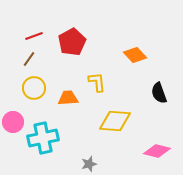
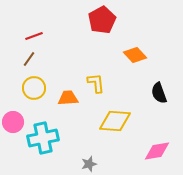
red pentagon: moved 30 px right, 22 px up
yellow L-shape: moved 1 px left, 1 px down
pink diamond: rotated 24 degrees counterclockwise
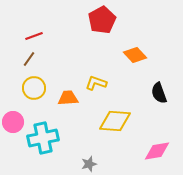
yellow L-shape: rotated 65 degrees counterclockwise
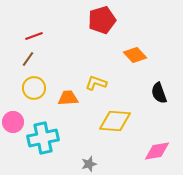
red pentagon: rotated 12 degrees clockwise
brown line: moved 1 px left
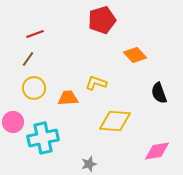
red line: moved 1 px right, 2 px up
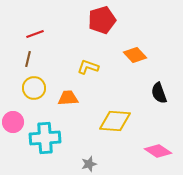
brown line: rotated 21 degrees counterclockwise
yellow L-shape: moved 8 px left, 16 px up
cyan cross: moved 2 px right; rotated 8 degrees clockwise
pink diamond: moved 1 px right; rotated 44 degrees clockwise
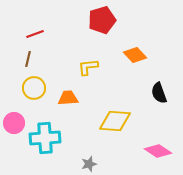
yellow L-shape: rotated 25 degrees counterclockwise
pink circle: moved 1 px right, 1 px down
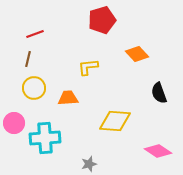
orange diamond: moved 2 px right, 1 px up
